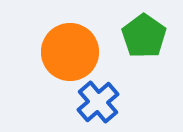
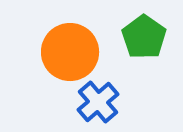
green pentagon: moved 1 px down
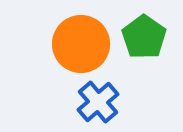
orange circle: moved 11 px right, 8 px up
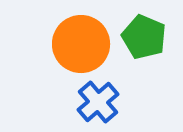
green pentagon: rotated 12 degrees counterclockwise
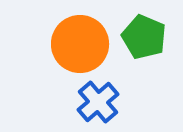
orange circle: moved 1 px left
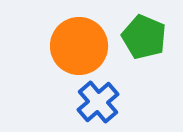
orange circle: moved 1 px left, 2 px down
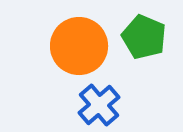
blue cross: moved 1 px right, 3 px down
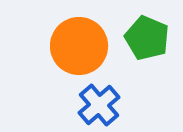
green pentagon: moved 3 px right, 1 px down
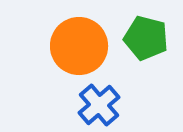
green pentagon: moved 1 px left; rotated 9 degrees counterclockwise
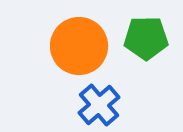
green pentagon: rotated 15 degrees counterclockwise
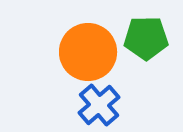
orange circle: moved 9 px right, 6 px down
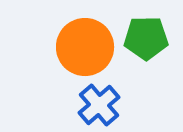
orange circle: moved 3 px left, 5 px up
